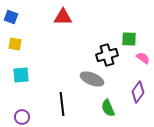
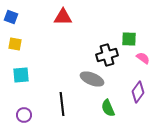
purple circle: moved 2 px right, 2 px up
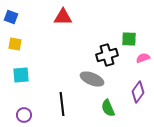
pink semicircle: rotated 56 degrees counterclockwise
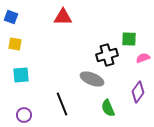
black line: rotated 15 degrees counterclockwise
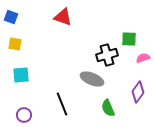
red triangle: rotated 18 degrees clockwise
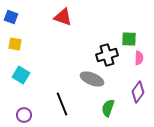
pink semicircle: moved 4 px left; rotated 112 degrees clockwise
cyan square: rotated 36 degrees clockwise
green semicircle: rotated 42 degrees clockwise
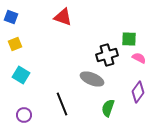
yellow square: rotated 32 degrees counterclockwise
pink semicircle: rotated 64 degrees counterclockwise
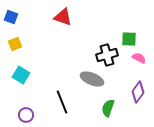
black line: moved 2 px up
purple circle: moved 2 px right
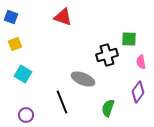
pink semicircle: moved 2 px right, 4 px down; rotated 128 degrees counterclockwise
cyan square: moved 2 px right, 1 px up
gray ellipse: moved 9 px left
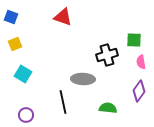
green square: moved 5 px right, 1 px down
gray ellipse: rotated 20 degrees counterclockwise
purple diamond: moved 1 px right, 1 px up
black line: moved 1 px right; rotated 10 degrees clockwise
green semicircle: rotated 78 degrees clockwise
